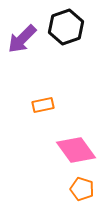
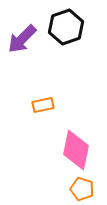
pink diamond: rotated 48 degrees clockwise
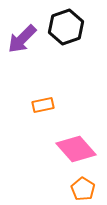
pink diamond: moved 1 px up; rotated 54 degrees counterclockwise
orange pentagon: moved 1 px right; rotated 15 degrees clockwise
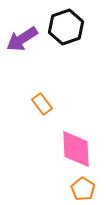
purple arrow: rotated 12 degrees clockwise
orange rectangle: moved 1 px left, 1 px up; rotated 65 degrees clockwise
pink diamond: rotated 39 degrees clockwise
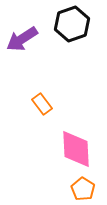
black hexagon: moved 6 px right, 3 px up
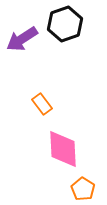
black hexagon: moved 7 px left
pink diamond: moved 13 px left
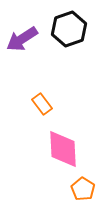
black hexagon: moved 4 px right, 5 px down
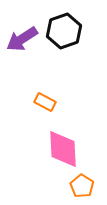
black hexagon: moved 5 px left, 2 px down
orange rectangle: moved 3 px right, 2 px up; rotated 25 degrees counterclockwise
orange pentagon: moved 1 px left, 3 px up
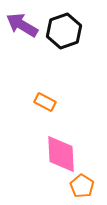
purple arrow: moved 14 px up; rotated 64 degrees clockwise
pink diamond: moved 2 px left, 5 px down
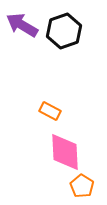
orange rectangle: moved 5 px right, 9 px down
pink diamond: moved 4 px right, 2 px up
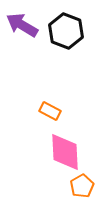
black hexagon: moved 2 px right; rotated 20 degrees counterclockwise
orange pentagon: rotated 10 degrees clockwise
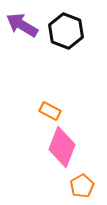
pink diamond: moved 3 px left, 5 px up; rotated 24 degrees clockwise
